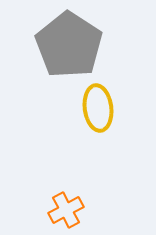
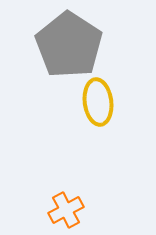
yellow ellipse: moved 6 px up
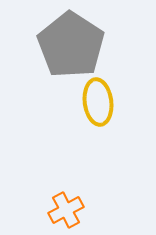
gray pentagon: moved 2 px right
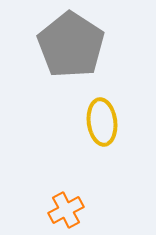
yellow ellipse: moved 4 px right, 20 px down
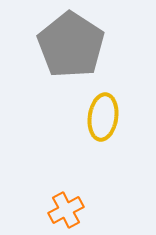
yellow ellipse: moved 1 px right, 5 px up; rotated 15 degrees clockwise
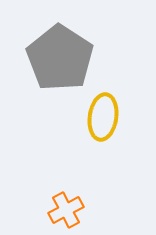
gray pentagon: moved 11 px left, 13 px down
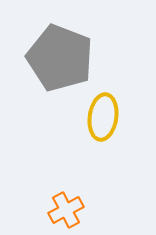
gray pentagon: rotated 12 degrees counterclockwise
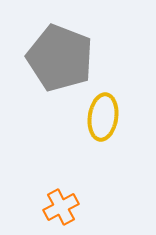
orange cross: moved 5 px left, 3 px up
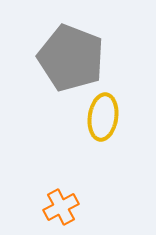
gray pentagon: moved 11 px right
